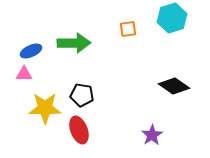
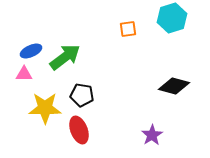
green arrow: moved 9 px left, 14 px down; rotated 36 degrees counterclockwise
black diamond: rotated 20 degrees counterclockwise
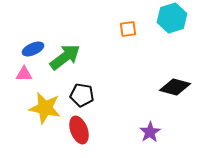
blue ellipse: moved 2 px right, 2 px up
black diamond: moved 1 px right, 1 px down
yellow star: rotated 12 degrees clockwise
purple star: moved 2 px left, 3 px up
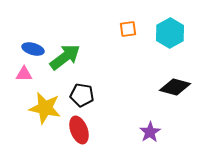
cyan hexagon: moved 2 px left, 15 px down; rotated 12 degrees counterclockwise
blue ellipse: rotated 40 degrees clockwise
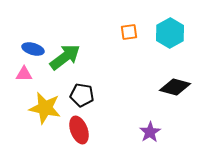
orange square: moved 1 px right, 3 px down
